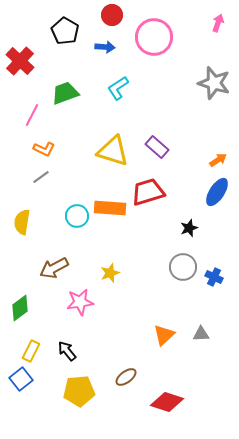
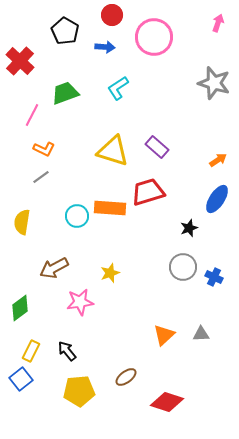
blue ellipse: moved 7 px down
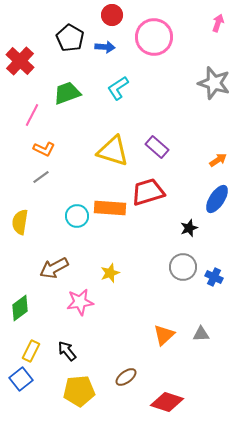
black pentagon: moved 5 px right, 7 px down
green trapezoid: moved 2 px right
yellow semicircle: moved 2 px left
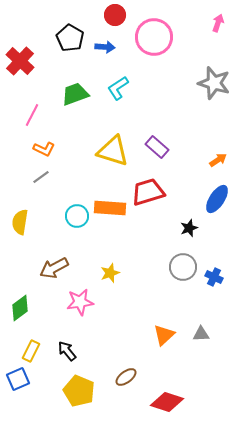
red circle: moved 3 px right
green trapezoid: moved 8 px right, 1 px down
blue square: moved 3 px left; rotated 15 degrees clockwise
yellow pentagon: rotated 28 degrees clockwise
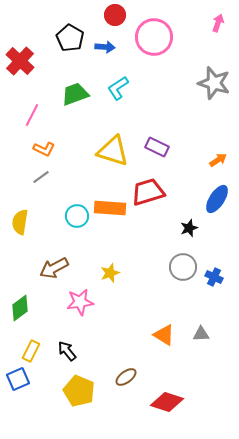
purple rectangle: rotated 15 degrees counterclockwise
orange triangle: rotated 45 degrees counterclockwise
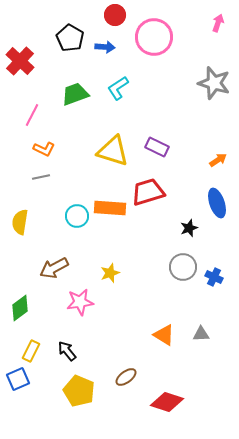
gray line: rotated 24 degrees clockwise
blue ellipse: moved 4 px down; rotated 52 degrees counterclockwise
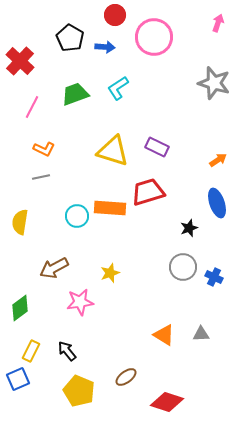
pink line: moved 8 px up
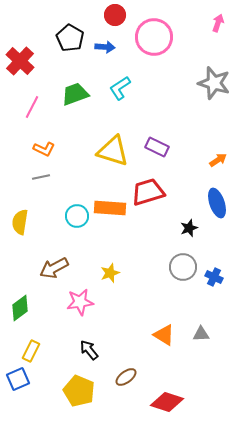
cyan L-shape: moved 2 px right
black arrow: moved 22 px right, 1 px up
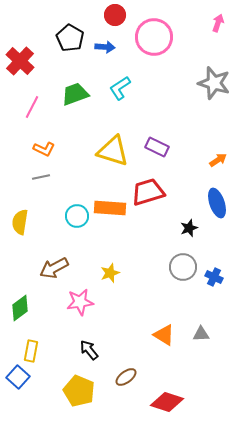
yellow rectangle: rotated 15 degrees counterclockwise
blue square: moved 2 px up; rotated 25 degrees counterclockwise
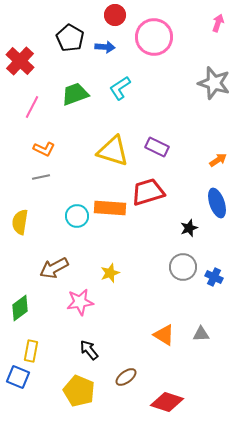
blue square: rotated 20 degrees counterclockwise
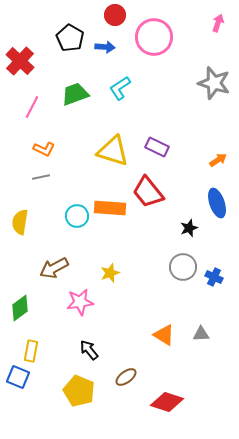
red trapezoid: rotated 112 degrees counterclockwise
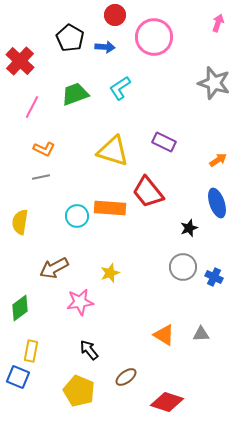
purple rectangle: moved 7 px right, 5 px up
